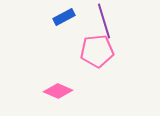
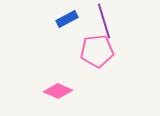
blue rectangle: moved 3 px right, 2 px down
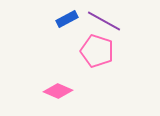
purple line: rotated 44 degrees counterclockwise
pink pentagon: rotated 24 degrees clockwise
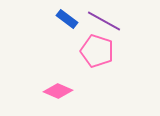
blue rectangle: rotated 65 degrees clockwise
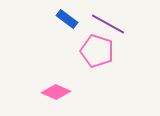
purple line: moved 4 px right, 3 px down
pink diamond: moved 2 px left, 1 px down
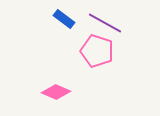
blue rectangle: moved 3 px left
purple line: moved 3 px left, 1 px up
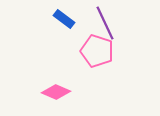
purple line: rotated 36 degrees clockwise
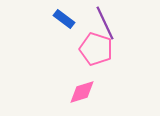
pink pentagon: moved 1 px left, 2 px up
pink diamond: moved 26 px right; rotated 40 degrees counterclockwise
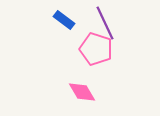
blue rectangle: moved 1 px down
pink diamond: rotated 76 degrees clockwise
